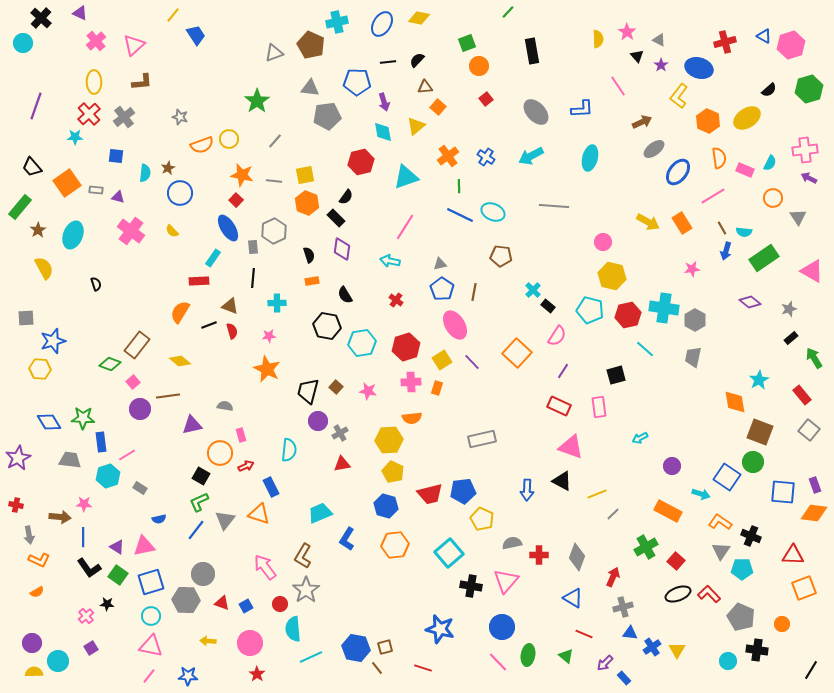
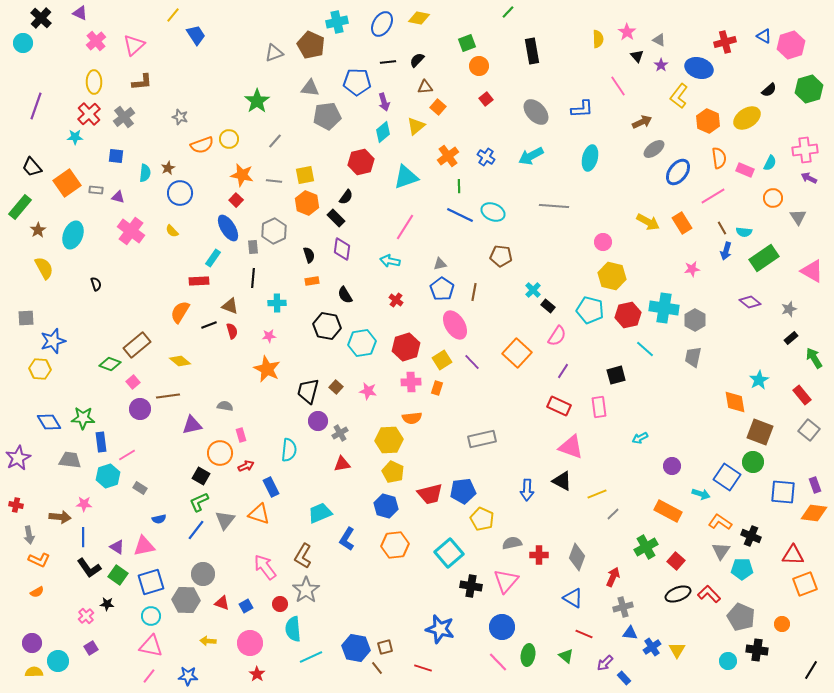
cyan diamond at (383, 132): rotated 60 degrees clockwise
brown rectangle at (137, 345): rotated 12 degrees clockwise
orange square at (804, 588): moved 1 px right, 4 px up
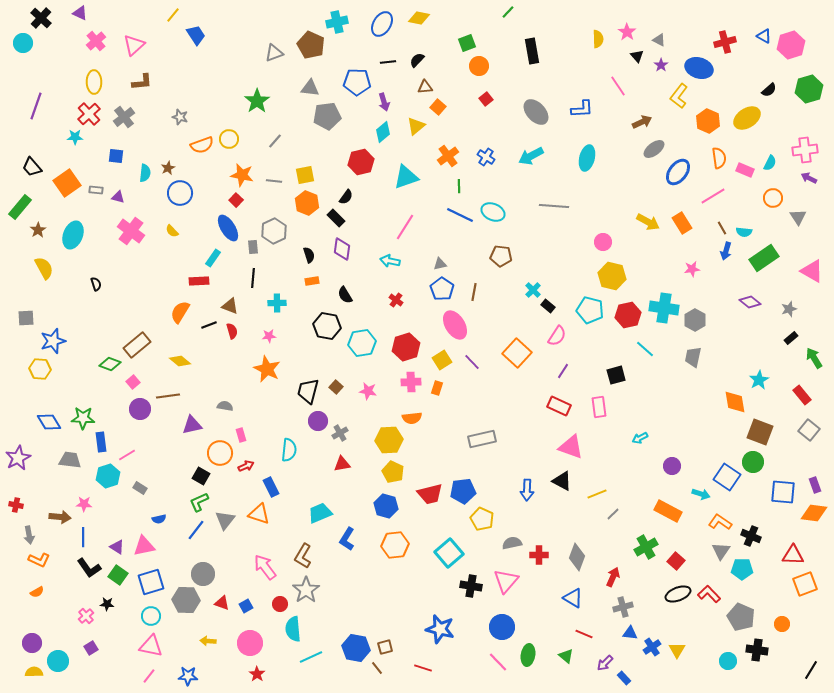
cyan ellipse at (590, 158): moved 3 px left
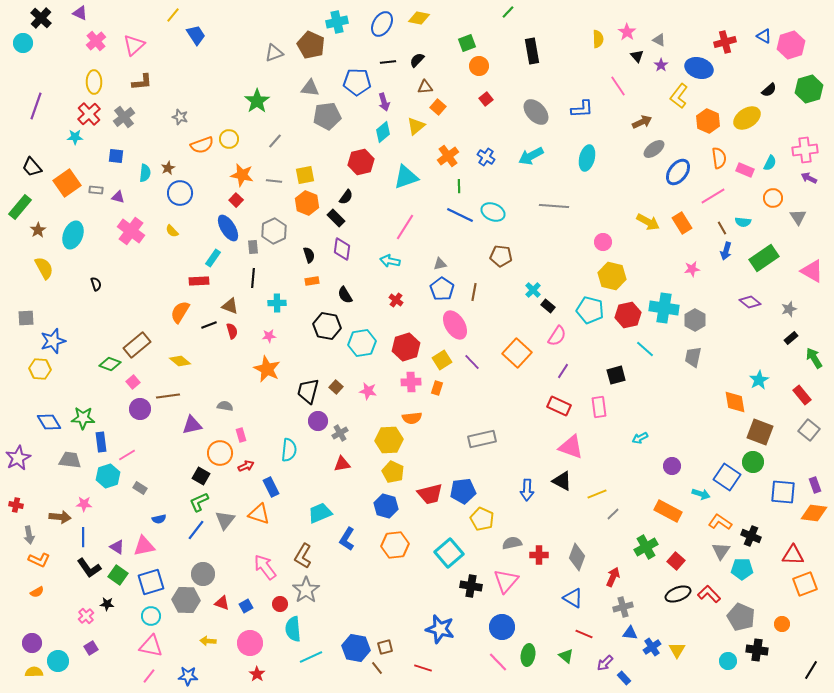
cyan semicircle at (744, 232): moved 1 px left, 10 px up
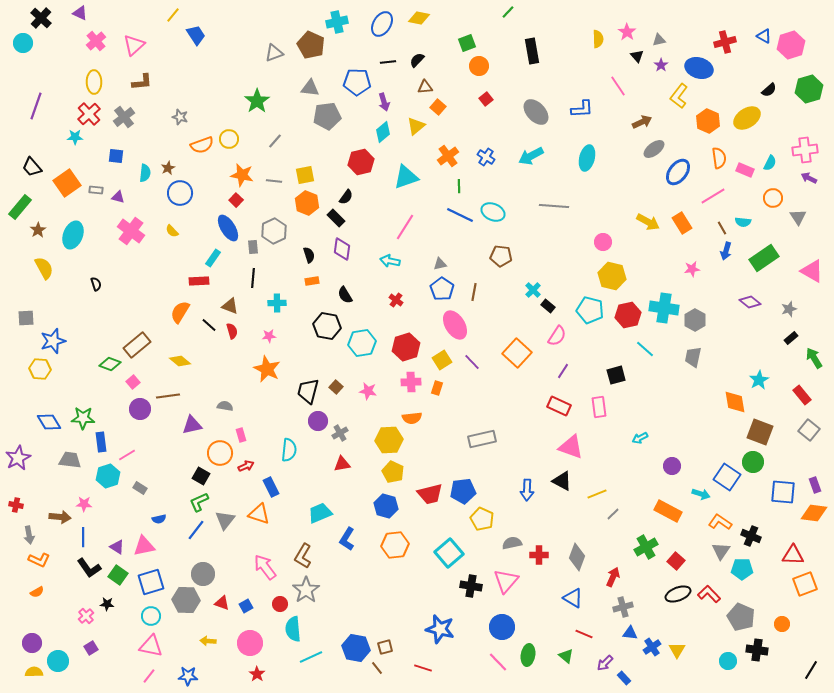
gray triangle at (659, 40): rotated 40 degrees counterclockwise
black line at (209, 325): rotated 63 degrees clockwise
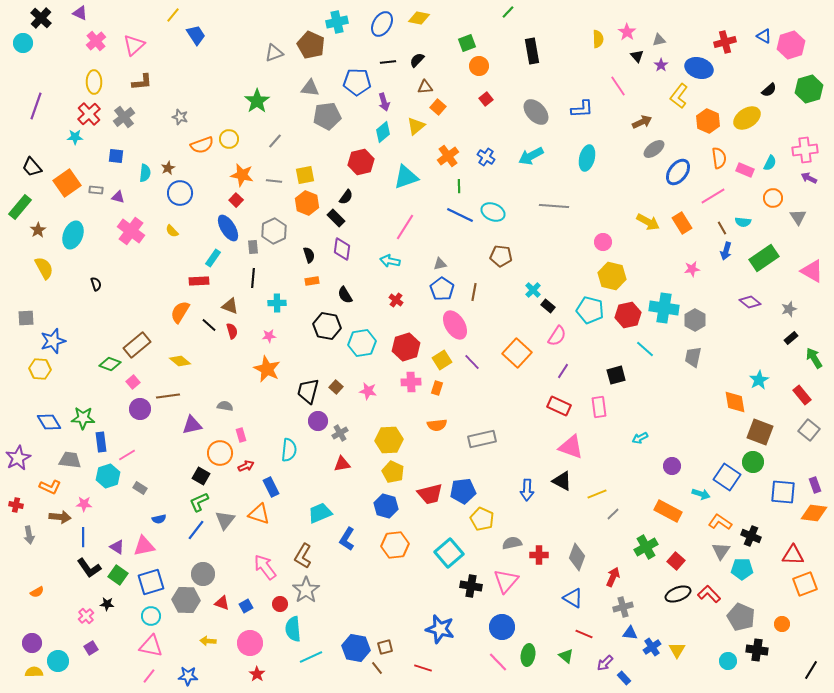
orange semicircle at (412, 418): moved 25 px right, 7 px down
orange L-shape at (39, 560): moved 11 px right, 73 px up
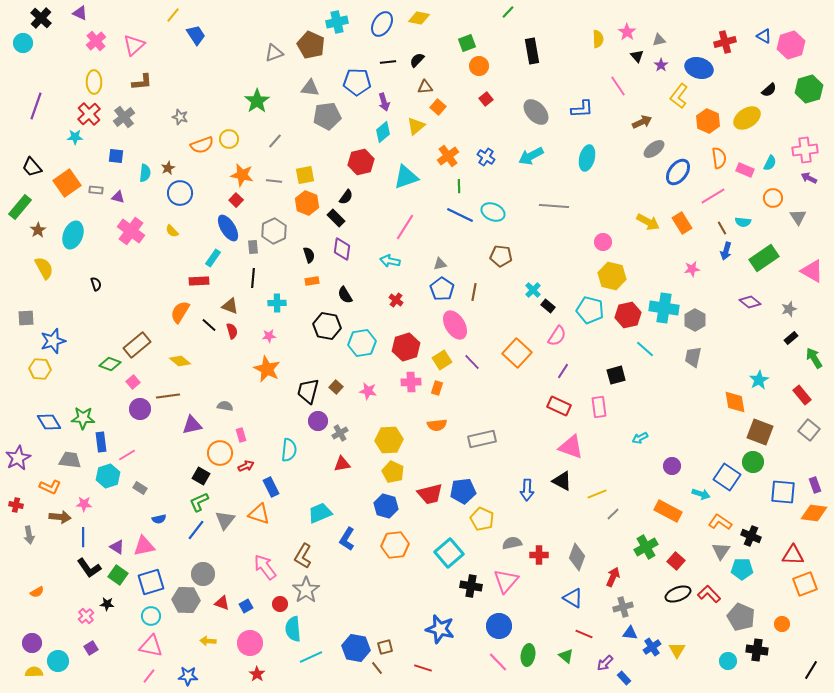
blue circle at (502, 627): moved 3 px left, 1 px up
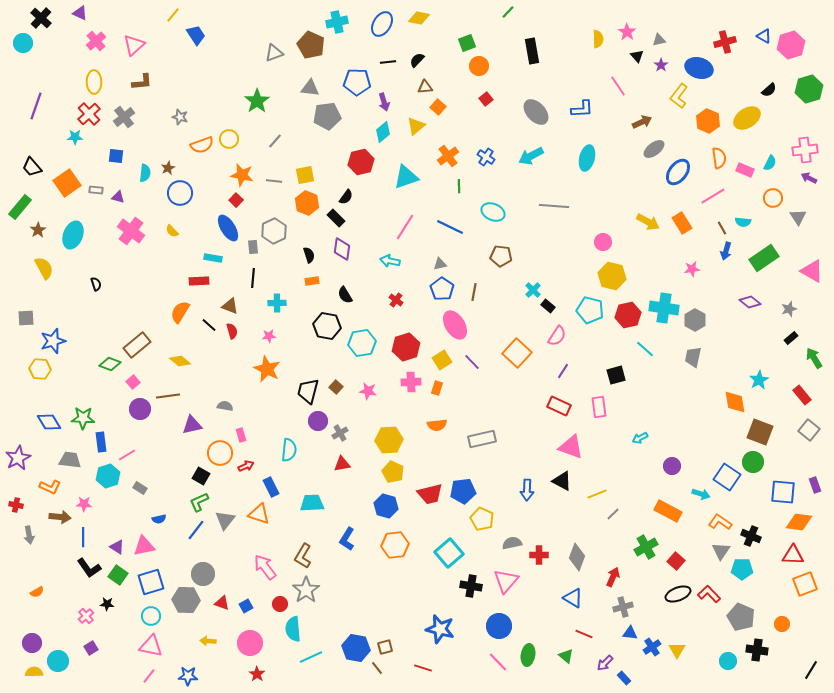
blue line at (460, 215): moved 10 px left, 12 px down
cyan rectangle at (213, 258): rotated 66 degrees clockwise
cyan trapezoid at (320, 513): moved 8 px left, 10 px up; rotated 20 degrees clockwise
orange diamond at (814, 513): moved 15 px left, 9 px down
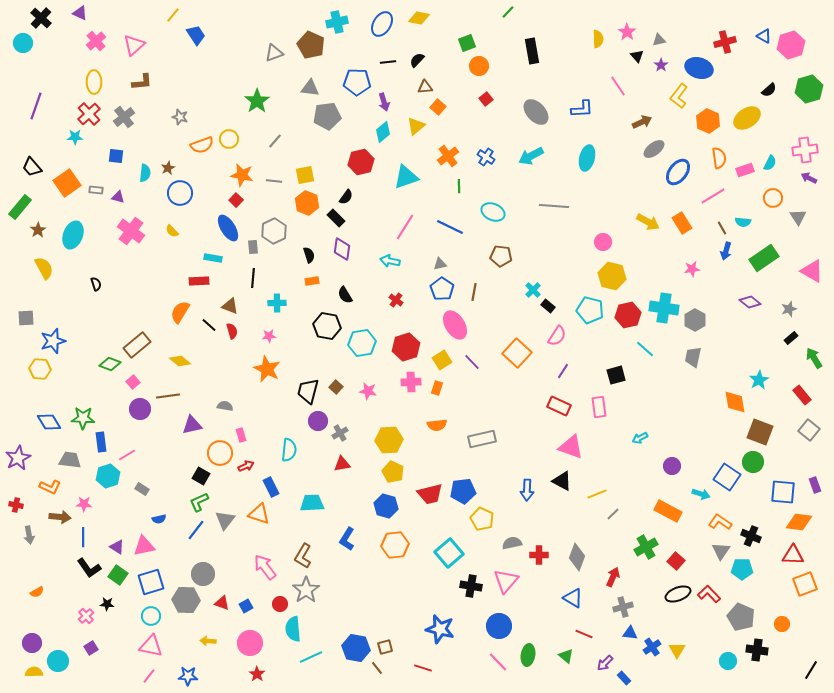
pink rectangle at (745, 170): rotated 42 degrees counterclockwise
gray rectangle at (140, 488): moved 2 px right, 1 px down
